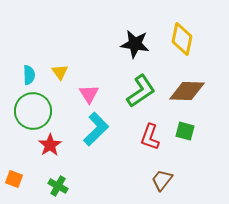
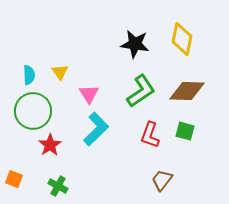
red L-shape: moved 2 px up
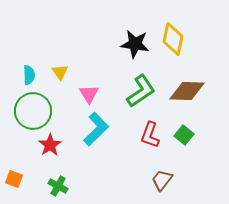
yellow diamond: moved 9 px left
green square: moved 1 px left, 4 px down; rotated 24 degrees clockwise
